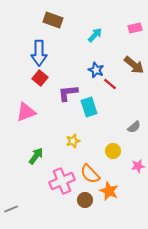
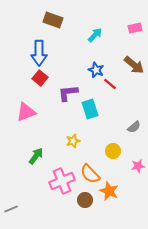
cyan rectangle: moved 1 px right, 2 px down
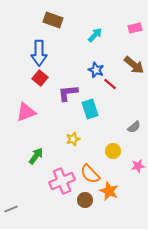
yellow star: moved 2 px up
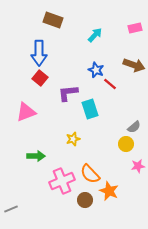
brown arrow: rotated 20 degrees counterclockwise
yellow circle: moved 13 px right, 7 px up
green arrow: rotated 54 degrees clockwise
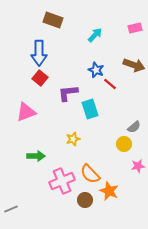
yellow circle: moved 2 px left
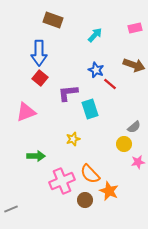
pink star: moved 4 px up
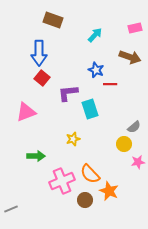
brown arrow: moved 4 px left, 8 px up
red square: moved 2 px right
red line: rotated 40 degrees counterclockwise
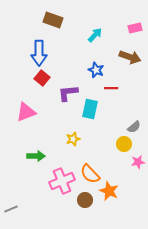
red line: moved 1 px right, 4 px down
cyan rectangle: rotated 30 degrees clockwise
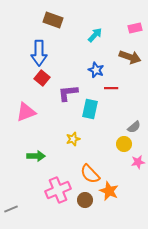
pink cross: moved 4 px left, 9 px down
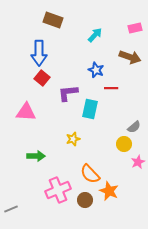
pink triangle: rotated 25 degrees clockwise
pink star: rotated 16 degrees counterclockwise
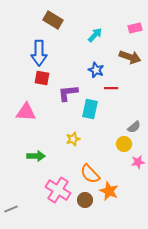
brown rectangle: rotated 12 degrees clockwise
red square: rotated 28 degrees counterclockwise
pink star: rotated 16 degrees clockwise
pink cross: rotated 35 degrees counterclockwise
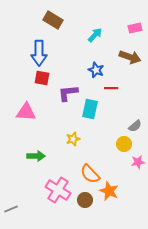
gray semicircle: moved 1 px right, 1 px up
